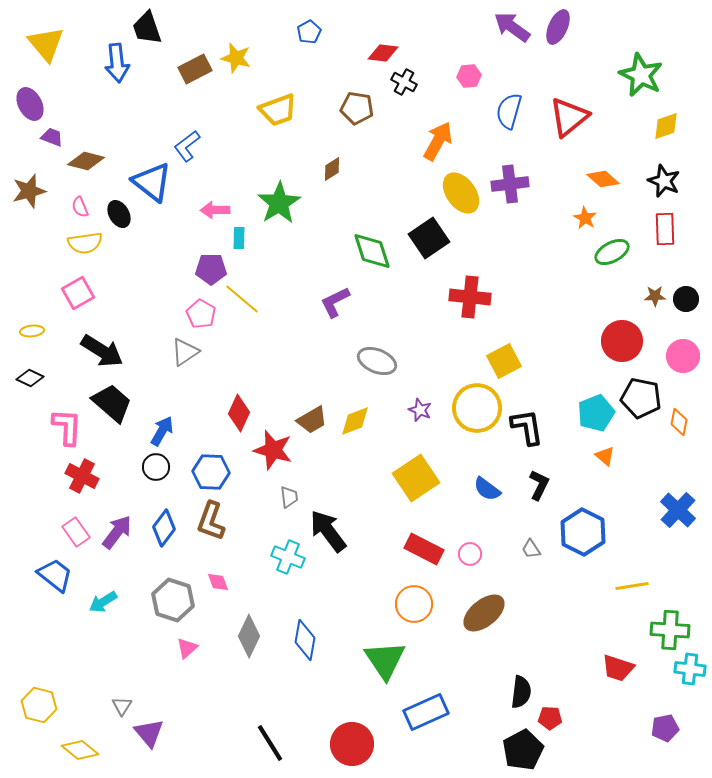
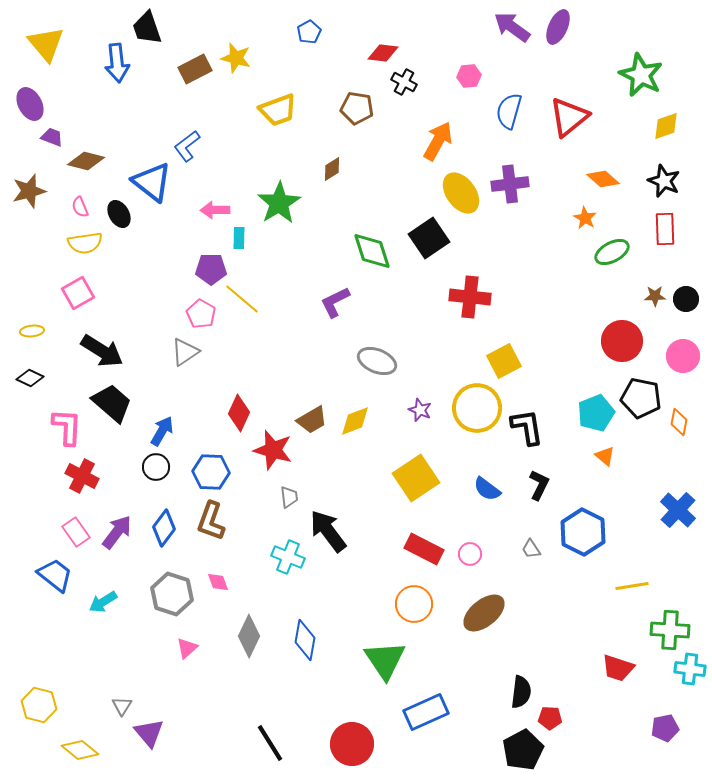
gray hexagon at (173, 600): moved 1 px left, 6 px up
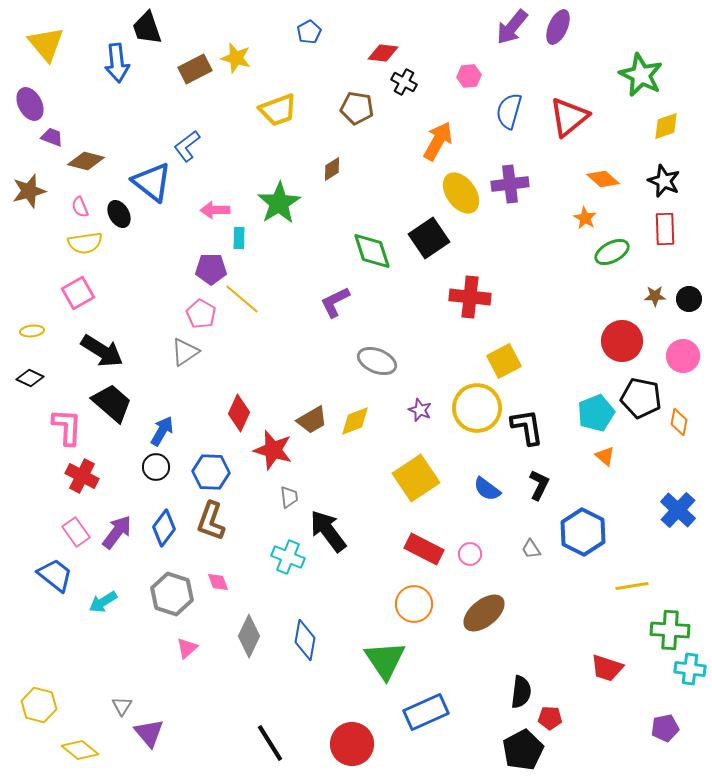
purple arrow at (512, 27): rotated 87 degrees counterclockwise
black circle at (686, 299): moved 3 px right
red trapezoid at (618, 668): moved 11 px left
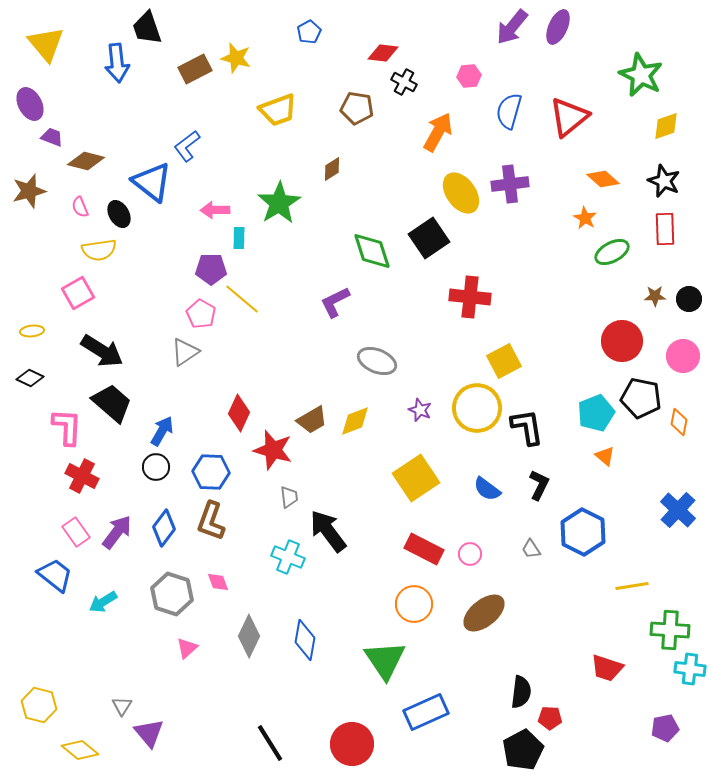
orange arrow at (438, 141): moved 9 px up
yellow semicircle at (85, 243): moved 14 px right, 7 px down
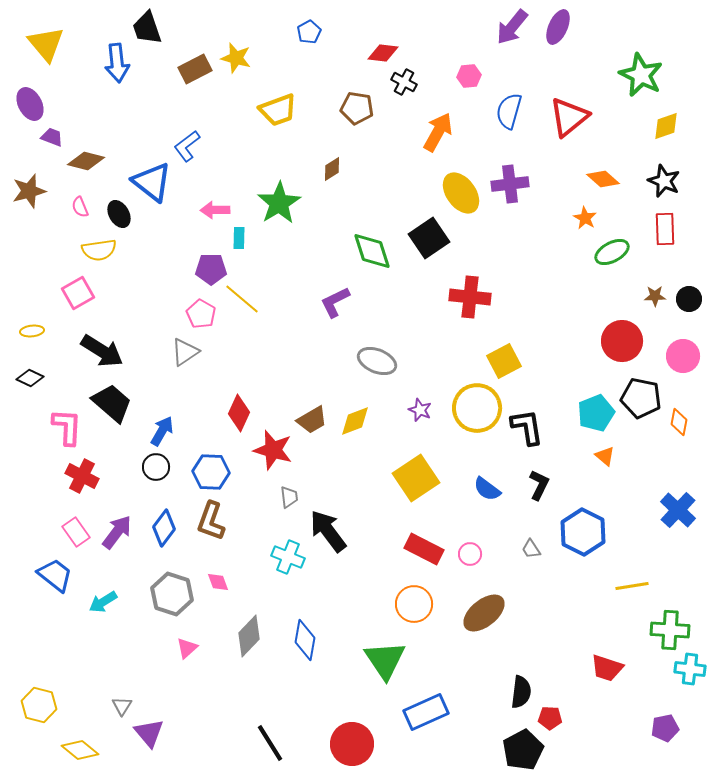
gray diamond at (249, 636): rotated 18 degrees clockwise
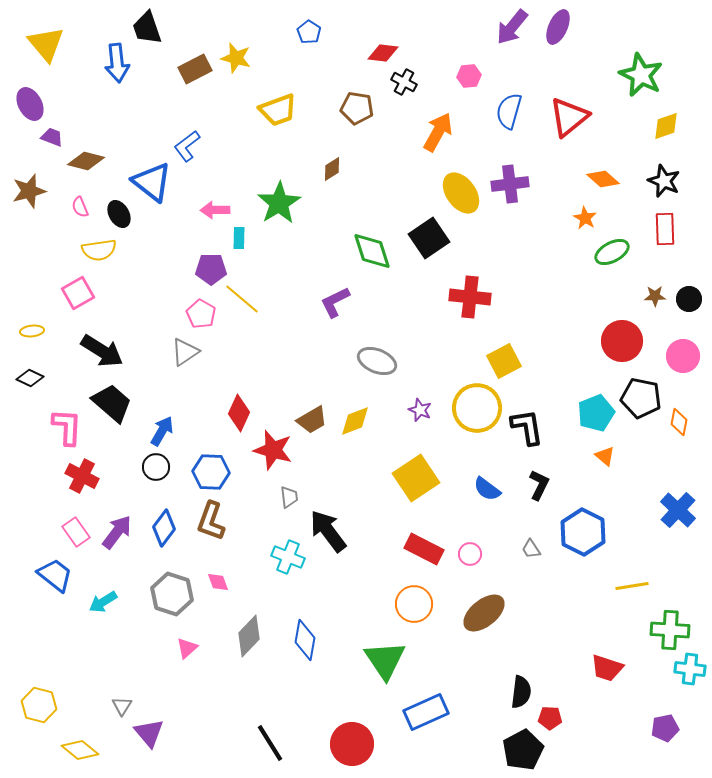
blue pentagon at (309, 32): rotated 10 degrees counterclockwise
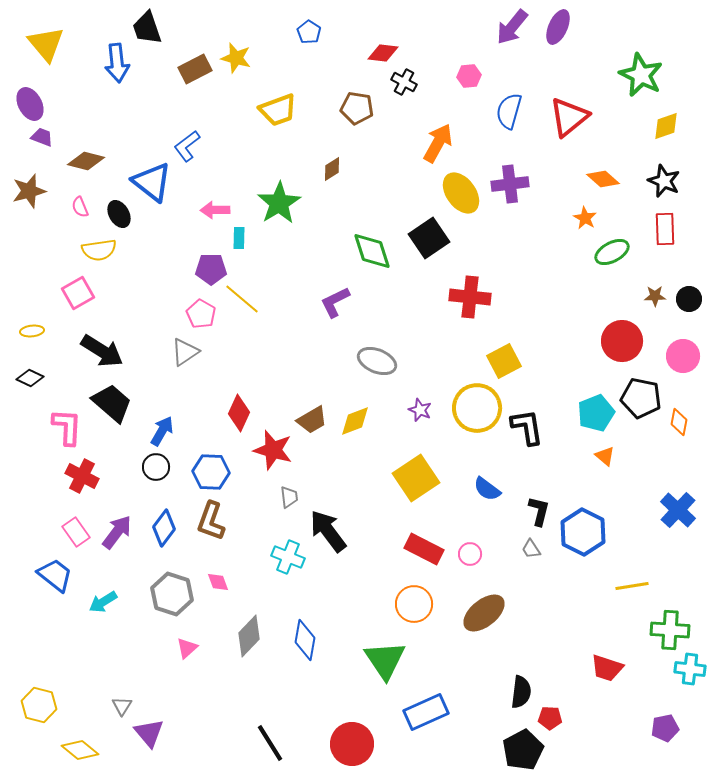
orange arrow at (438, 132): moved 11 px down
purple trapezoid at (52, 137): moved 10 px left
black L-shape at (539, 485): moved 26 px down; rotated 12 degrees counterclockwise
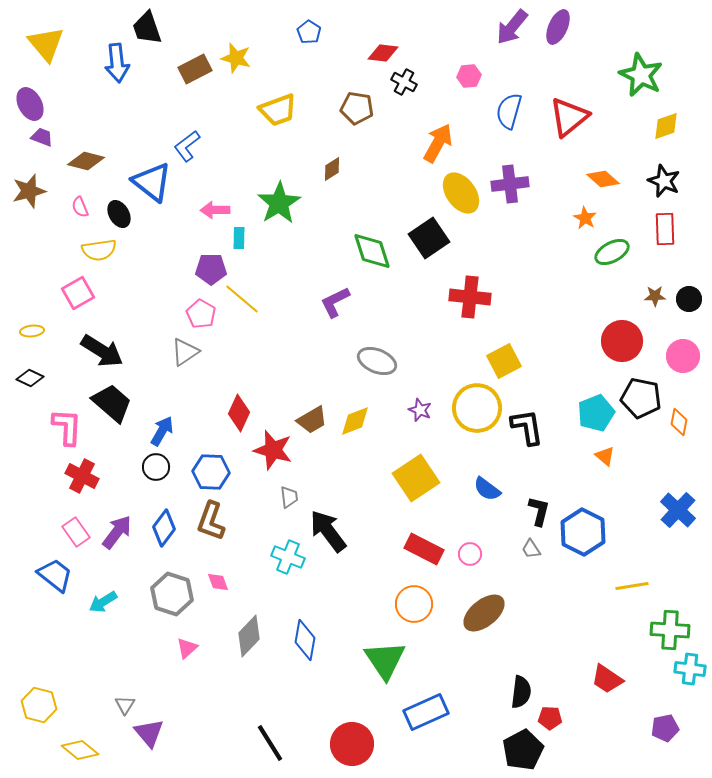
red trapezoid at (607, 668): moved 11 px down; rotated 16 degrees clockwise
gray triangle at (122, 706): moved 3 px right, 1 px up
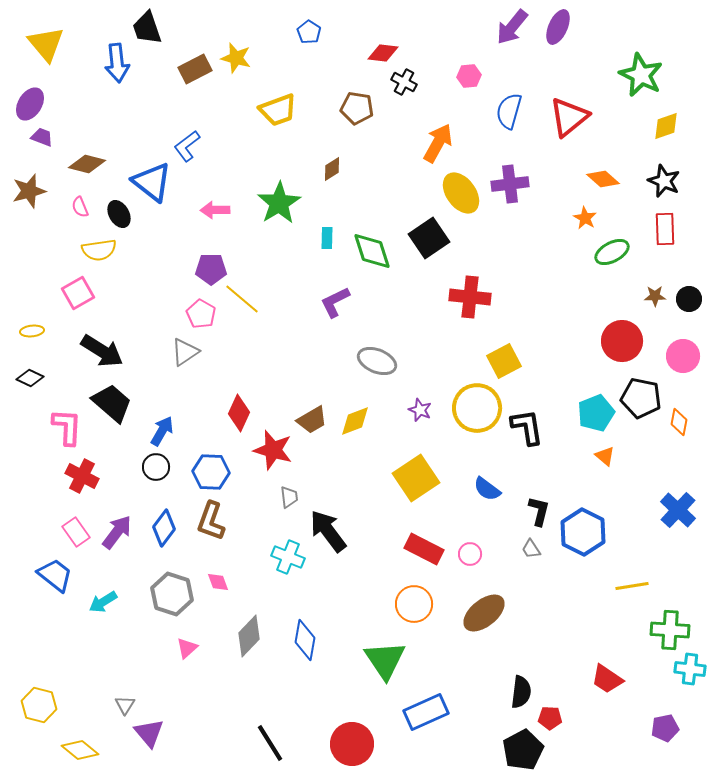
purple ellipse at (30, 104): rotated 60 degrees clockwise
brown diamond at (86, 161): moved 1 px right, 3 px down
cyan rectangle at (239, 238): moved 88 px right
